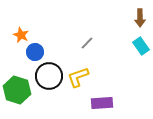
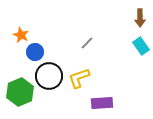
yellow L-shape: moved 1 px right, 1 px down
green hexagon: moved 3 px right, 2 px down; rotated 20 degrees clockwise
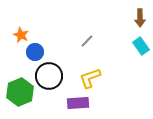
gray line: moved 2 px up
yellow L-shape: moved 11 px right
purple rectangle: moved 24 px left
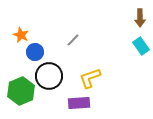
gray line: moved 14 px left, 1 px up
green hexagon: moved 1 px right, 1 px up
purple rectangle: moved 1 px right
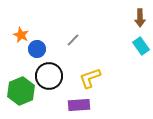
blue circle: moved 2 px right, 3 px up
purple rectangle: moved 2 px down
